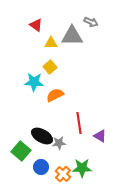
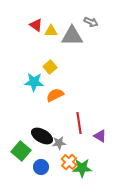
yellow triangle: moved 12 px up
orange cross: moved 6 px right, 12 px up
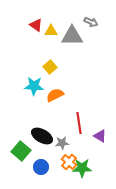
cyan star: moved 4 px down
gray star: moved 3 px right
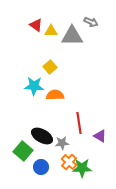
orange semicircle: rotated 24 degrees clockwise
green square: moved 2 px right
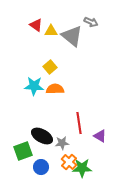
gray triangle: rotated 40 degrees clockwise
orange semicircle: moved 6 px up
green square: rotated 30 degrees clockwise
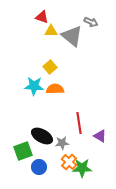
red triangle: moved 6 px right, 8 px up; rotated 16 degrees counterclockwise
blue circle: moved 2 px left
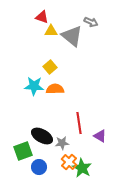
green star: rotated 30 degrees clockwise
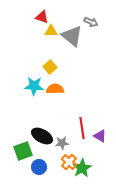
red line: moved 3 px right, 5 px down
green star: rotated 12 degrees clockwise
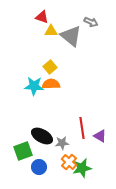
gray triangle: moved 1 px left
orange semicircle: moved 4 px left, 5 px up
green star: rotated 18 degrees clockwise
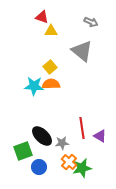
gray triangle: moved 11 px right, 15 px down
black ellipse: rotated 15 degrees clockwise
